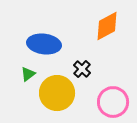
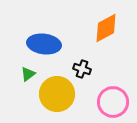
orange diamond: moved 1 px left, 2 px down
black cross: rotated 24 degrees counterclockwise
yellow circle: moved 1 px down
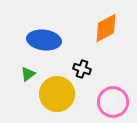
blue ellipse: moved 4 px up
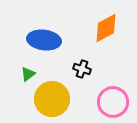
yellow circle: moved 5 px left, 5 px down
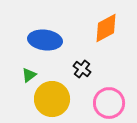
blue ellipse: moved 1 px right
black cross: rotated 18 degrees clockwise
green triangle: moved 1 px right, 1 px down
pink circle: moved 4 px left, 1 px down
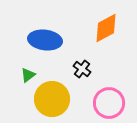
green triangle: moved 1 px left
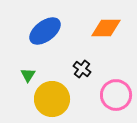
orange diamond: rotated 28 degrees clockwise
blue ellipse: moved 9 px up; rotated 44 degrees counterclockwise
green triangle: rotated 21 degrees counterclockwise
pink circle: moved 7 px right, 8 px up
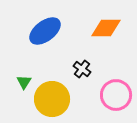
green triangle: moved 4 px left, 7 px down
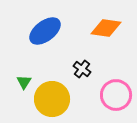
orange diamond: rotated 8 degrees clockwise
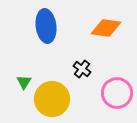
blue ellipse: moved 1 px right, 5 px up; rotated 60 degrees counterclockwise
pink circle: moved 1 px right, 2 px up
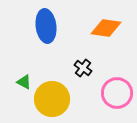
black cross: moved 1 px right, 1 px up
green triangle: rotated 35 degrees counterclockwise
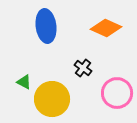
orange diamond: rotated 16 degrees clockwise
